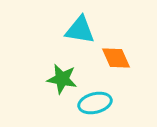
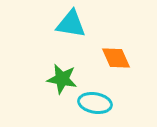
cyan triangle: moved 9 px left, 6 px up
cyan ellipse: rotated 24 degrees clockwise
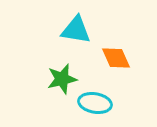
cyan triangle: moved 5 px right, 6 px down
green star: rotated 24 degrees counterclockwise
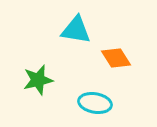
orange diamond: rotated 8 degrees counterclockwise
green star: moved 24 px left, 1 px down
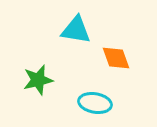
orange diamond: rotated 12 degrees clockwise
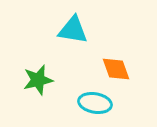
cyan triangle: moved 3 px left
orange diamond: moved 11 px down
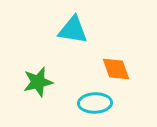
green star: moved 2 px down
cyan ellipse: rotated 12 degrees counterclockwise
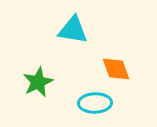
green star: rotated 12 degrees counterclockwise
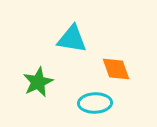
cyan triangle: moved 1 px left, 9 px down
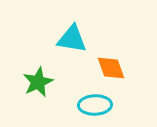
orange diamond: moved 5 px left, 1 px up
cyan ellipse: moved 2 px down
